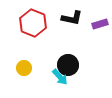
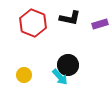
black L-shape: moved 2 px left
yellow circle: moved 7 px down
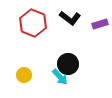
black L-shape: rotated 25 degrees clockwise
black circle: moved 1 px up
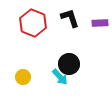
black L-shape: rotated 145 degrees counterclockwise
purple rectangle: moved 1 px up; rotated 14 degrees clockwise
black circle: moved 1 px right
yellow circle: moved 1 px left, 2 px down
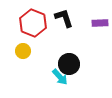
black L-shape: moved 6 px left
yellow circle: moved 26 px up
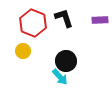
purple rectangle: moved 3 px up
black circle: moved 3 px left, 3 px up
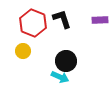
black L-shape: moved 2 px left, 1 px down
cyan arrow: rotated 24 degrees counterclockwise
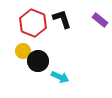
purple rectangle: rotated 42 degrees clockwise
black circle: moved 28 px left
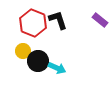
black L-shape: moved 4 px left, 1 px down
cyan arrow: moved 3 px left, 9 px up
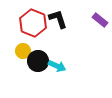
black L-shape: moved 1 px up
cyan arrow: moved 2 px up
